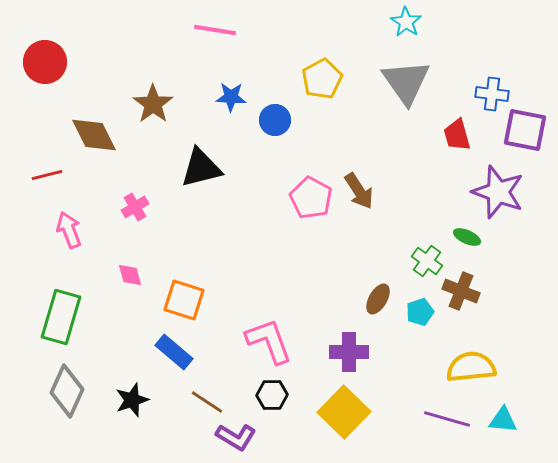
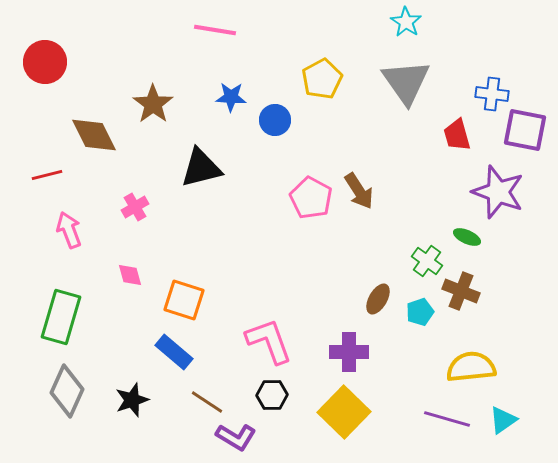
cyan triangle: rotated 40 degrees counterclockwise
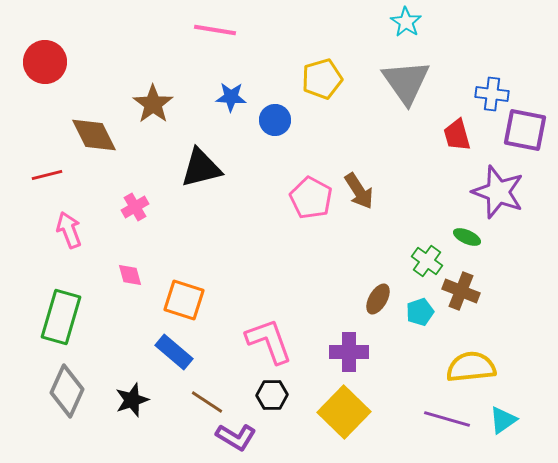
yellow pentagon: rotated 12 degrees clockwise
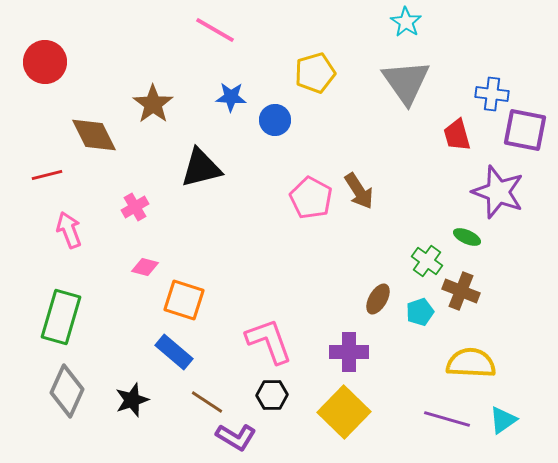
pink line: rotated 21 degrees clockwise
yellow pentagon: moved 7 px left, 6 px up
pink diamond: moved 15 px right, 8 px up; rotated 60 degrees counterclockwise
yellow semicircle: moved 4 px up; rotated 9 degrees clockwise
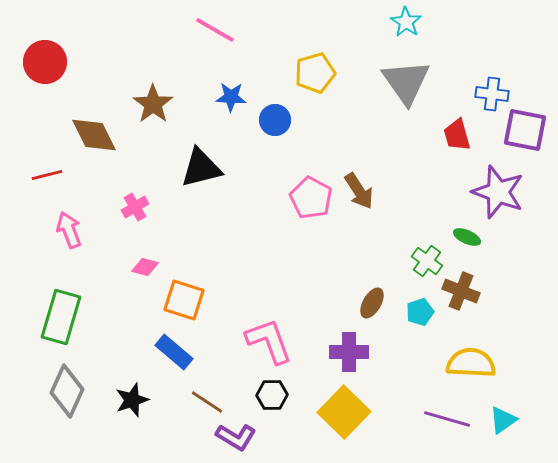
brown ellipse: moved 6 px left, 4 px down
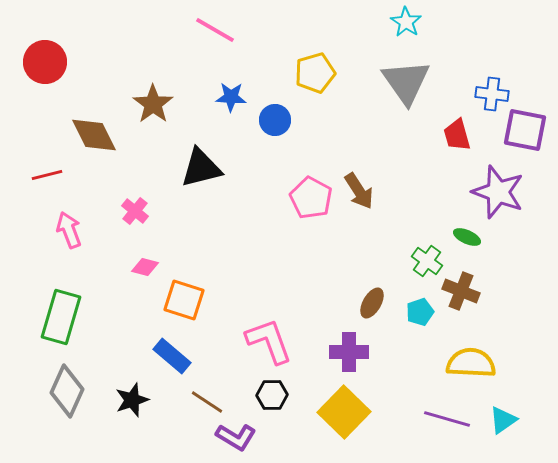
pink cross: moved 4 px down; rotated 20 degrees counterclockwise
blue rectangle: moved 2 px left, 4 px down
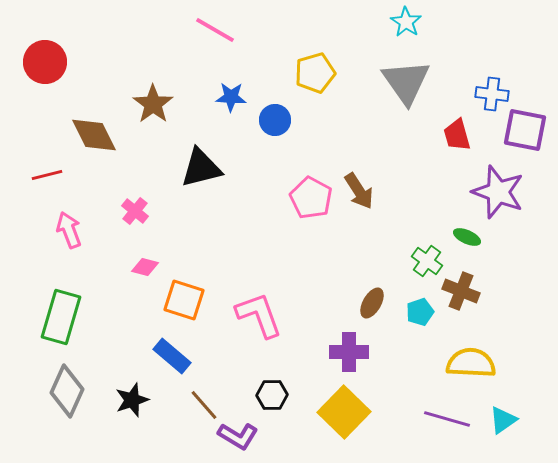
pink L-shape: moved 10 px left, 26 px up
brown line: moved 3 px left, 3 px down; rotated 16 degrees clockwise
purple L-shape: moved 2 px right, 1 px up
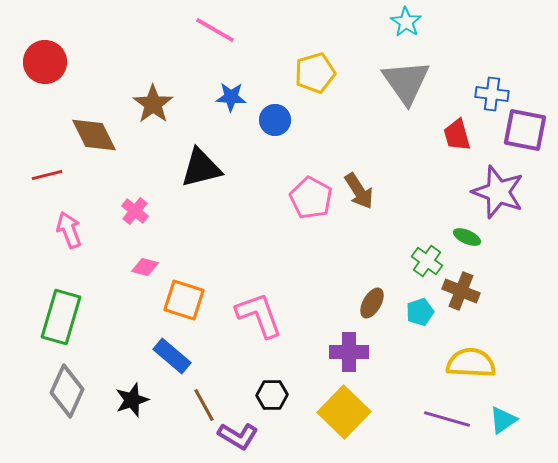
brown line: rotated 12 degrees clockwise
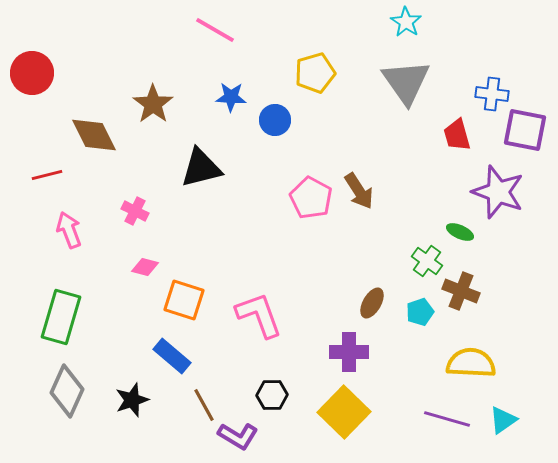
red circle: moved 13 px left, 11 px down
pink cross: rotated 12 degrees counterclockwise
green ellipse: moved 7 px left, 5 px up
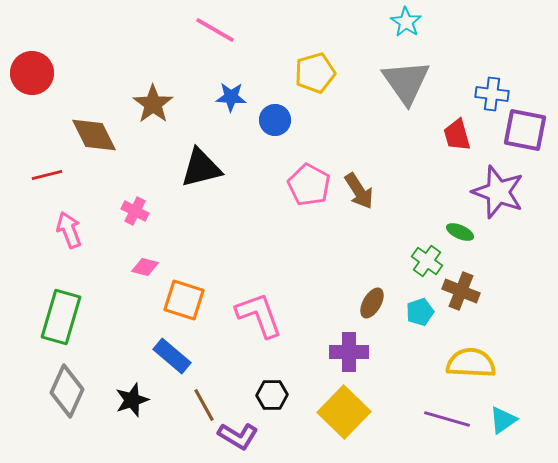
pink pentagon: moved 2 px left, 13 px up
